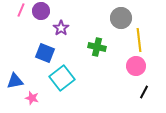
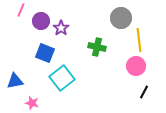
purple circle: moved 10 px down
pink star: moved 5 px down
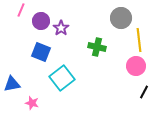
blue square: moved 4 px left, 1 px up
blue triangle: moved 3 px left, 3 px down
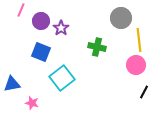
pink circle: moved 1 px up
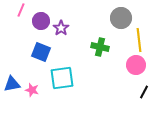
green cross: moved 3 px right
cyan square: rotated 30 degrees clockwise
pink star: moved 13 px up
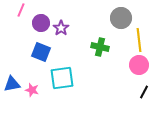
purple circle: moved 2 px down
pink circle: moved 3 px right
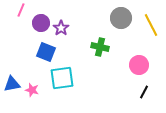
yellow line: moved 12 px right, 15 px up; rotated 20 degrees counterclockwise
blue square: moved 5 px right
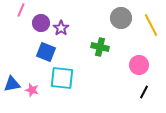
cyan square: rotated 15 degrees clockwise
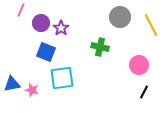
gray circle: moved 1 px left, 1 px up
cyan square: rotated 15 degrees counterclockwise
